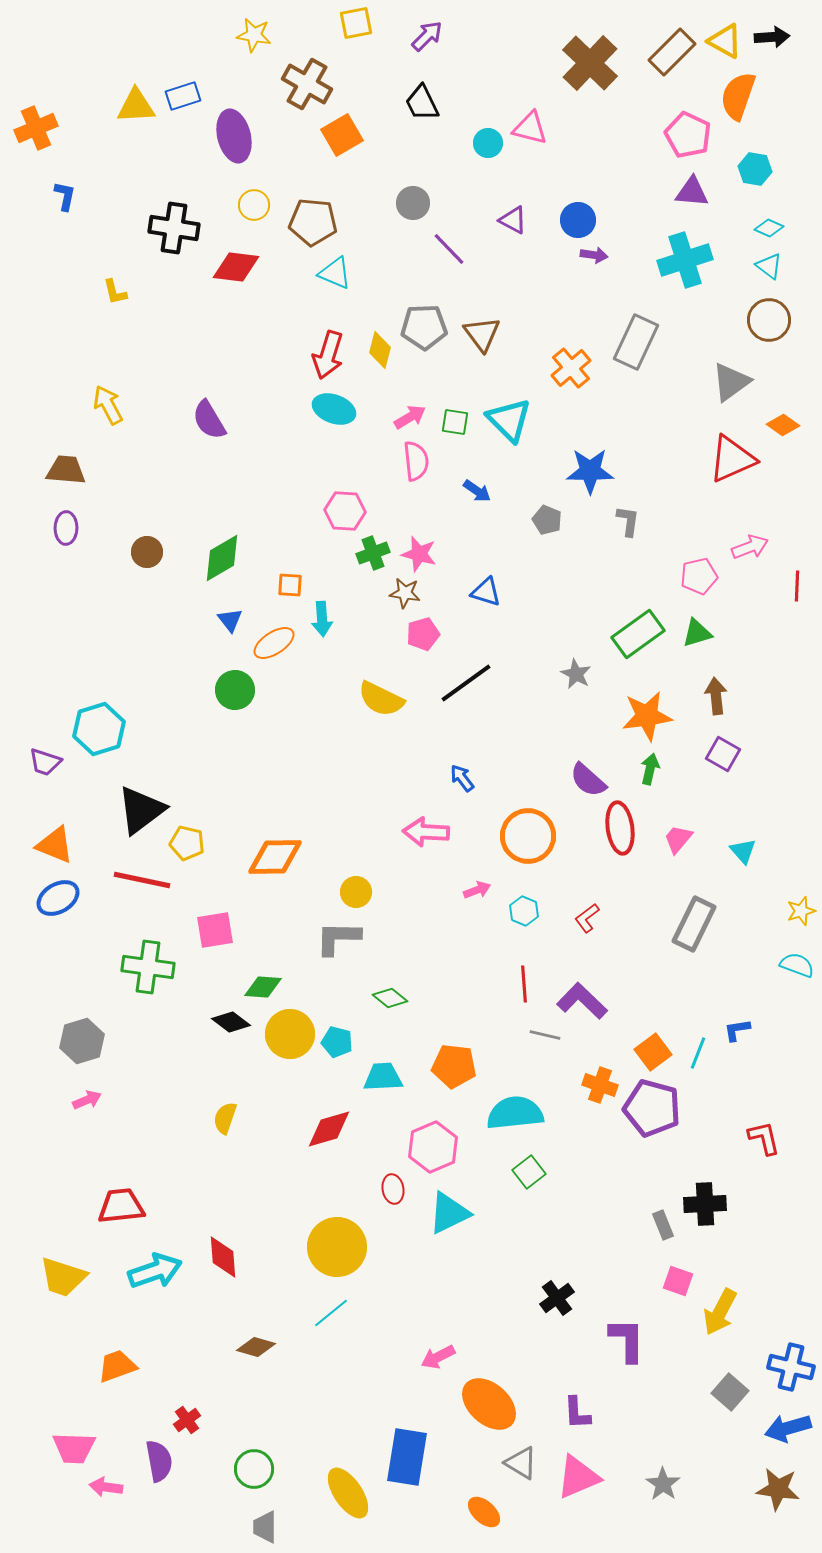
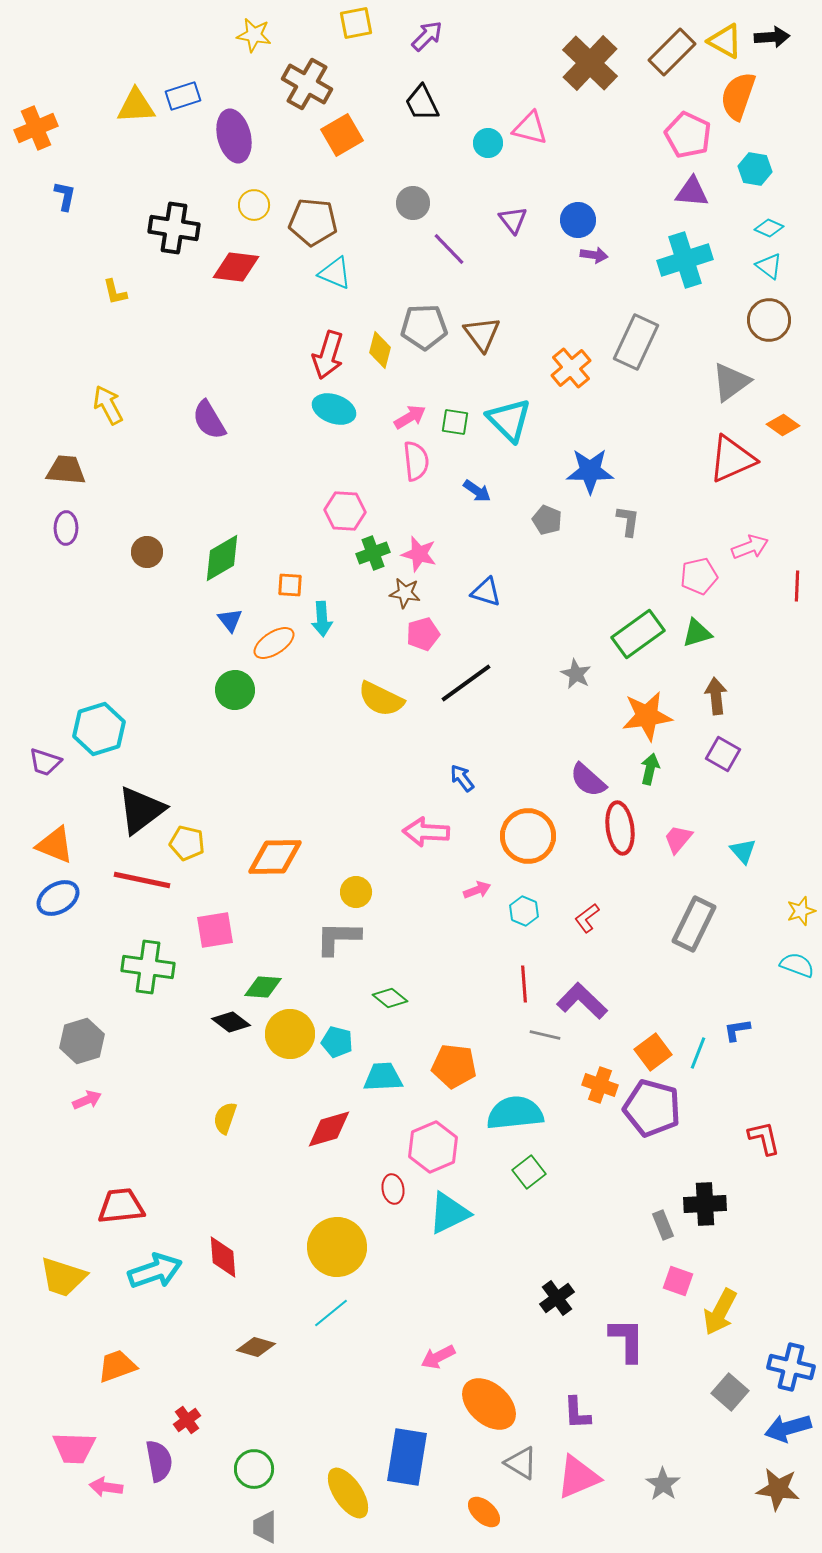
purple triangle at (513, 220): rotated 24 degrees clockwise
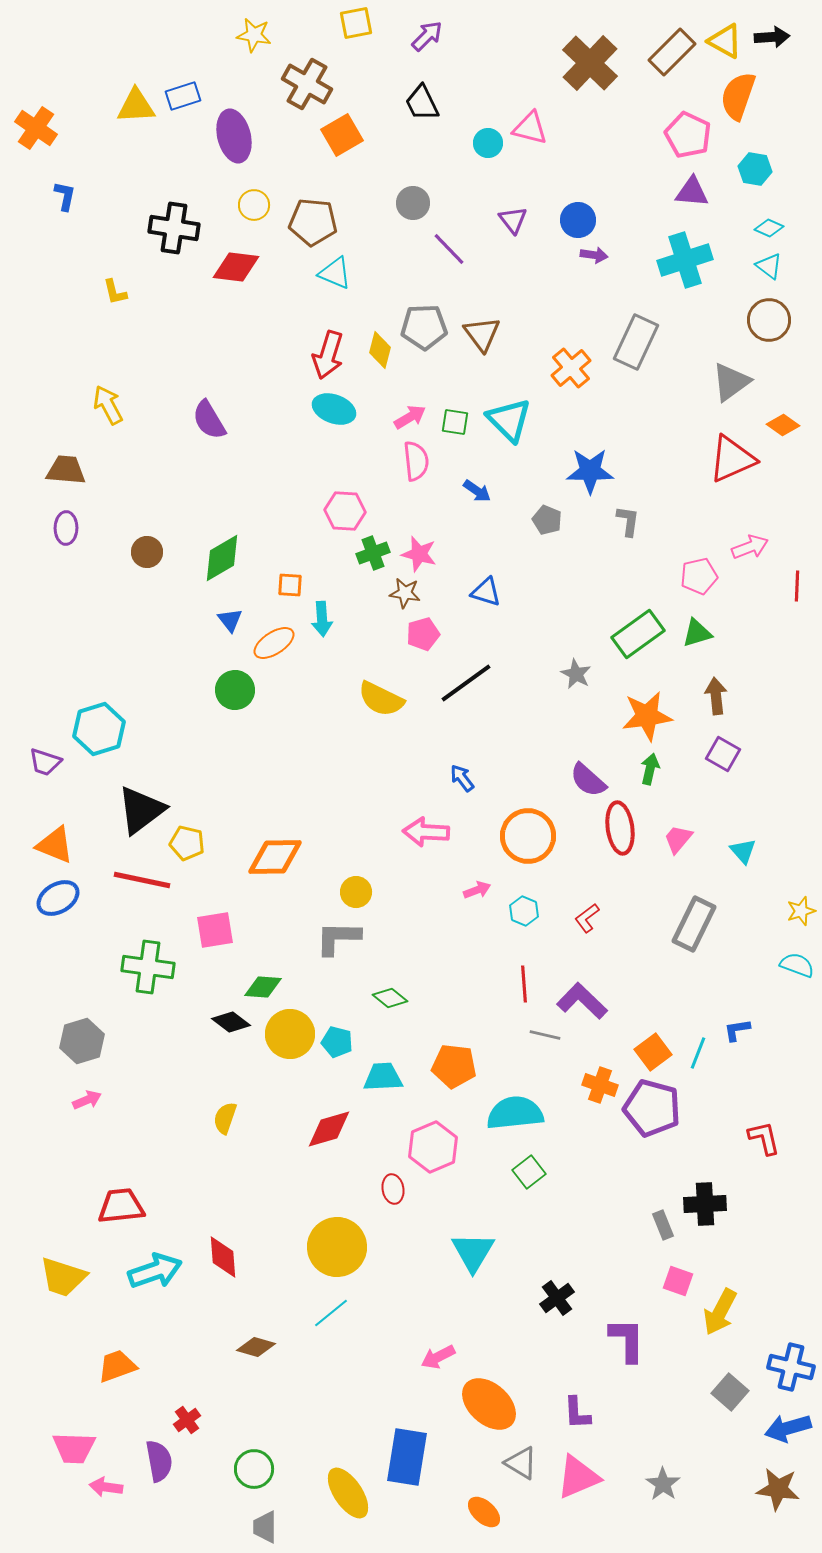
orange cross at (36, 128): rotated 33 degrees counterclockwise
cyan triangle at (449, 1213): moved 24 px right, 39 px down; rotated 33 degrees counterclockwise
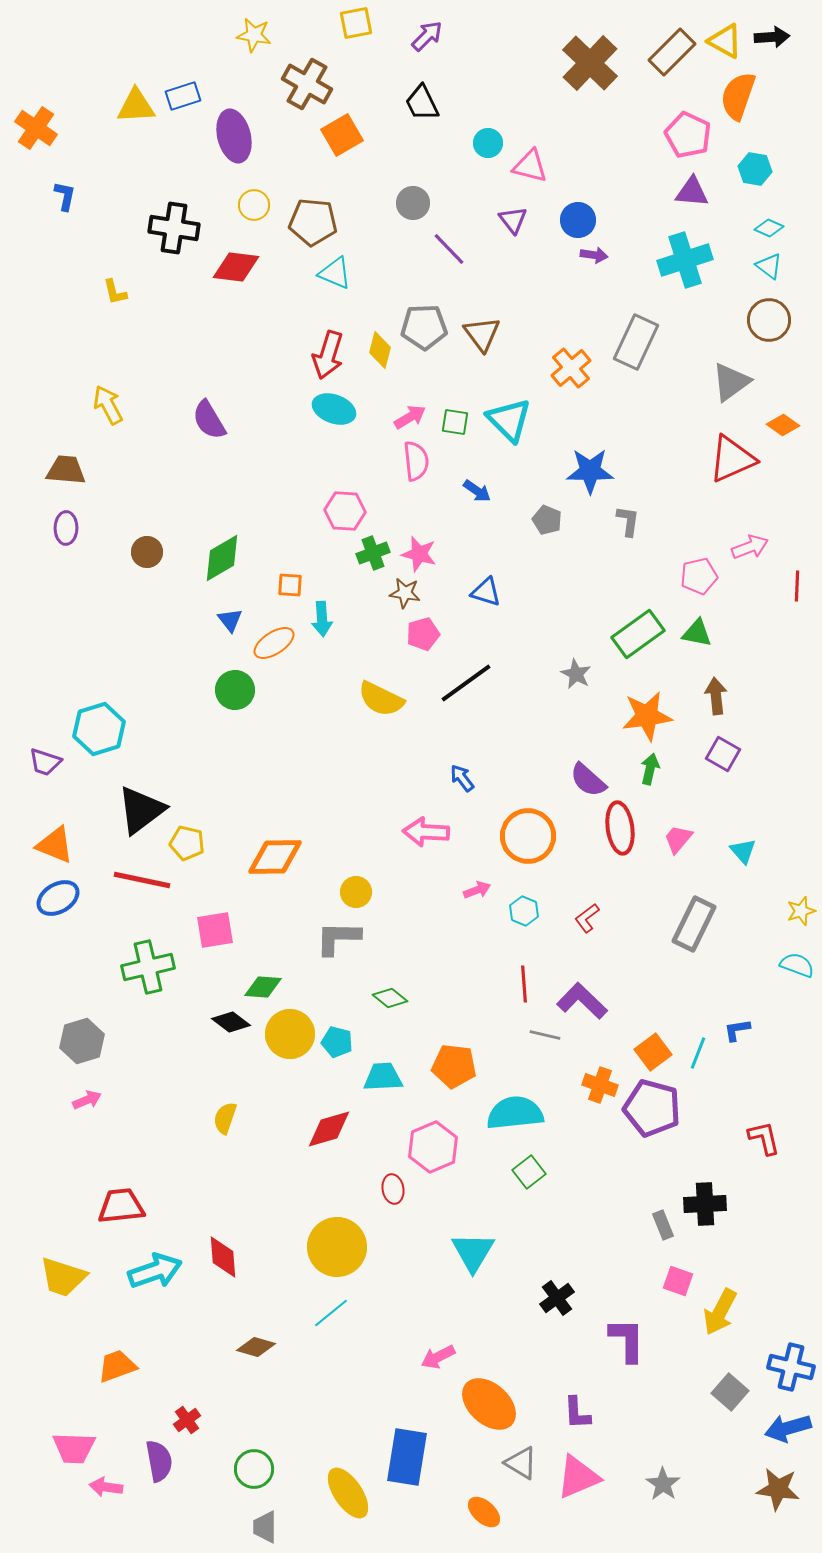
pink triangle at (530, 128): moved 38 px down
green triangle at (697, 633): rotated 28 degrees clockwise
green cross at (148, 967): rotated 21 degrees counterclockwise
